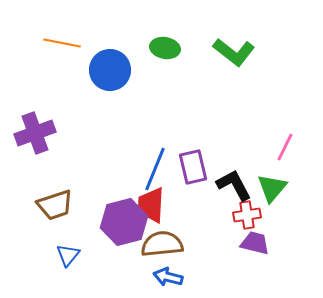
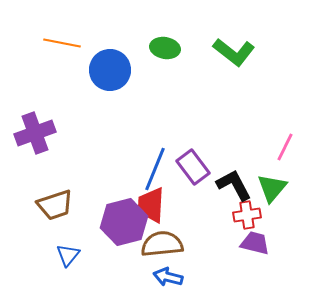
purple rectangle: rotated 24 degrees counterclockwise
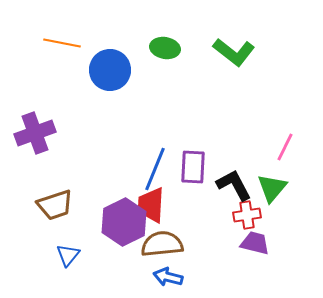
purple rectangle: rotated 40 degrees clockwise
purple hexagon: rotated 12 degrees counterclockwise
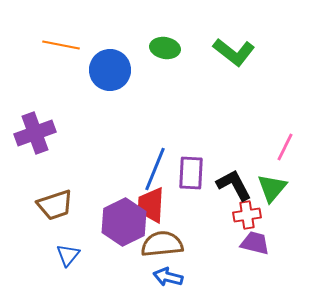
orange line: moved 1 px left, 2 px down
purple rectangle: moved 2 px left, 6 px down
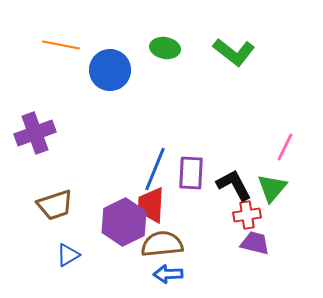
blue triangle: rotated 20 degrees clockwise
blue arrow: moved 3 px up; rotated 16 degrees counterclockwise
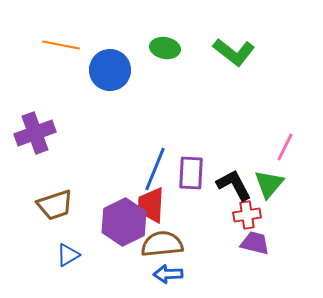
green triangle: moved 3 px left, 4 px up
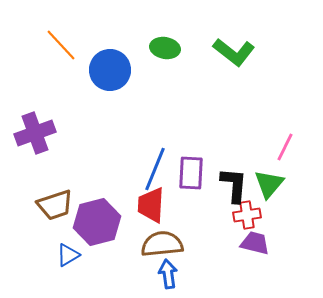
orange line: rotated 36 degrees clockwise
black L-shape: rotated 33 degrees clockwise
purple hexagon: moved 27 px left; rotated 12 degrees clockwise
blue arrow: rotated 84 degrees clockwise
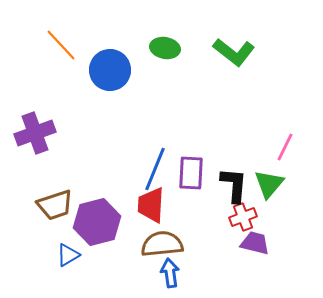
red cross: moved 4 px left, 2 px down; rotated 12 degrees counterclockwise
blue arrow: moved 2 px right, 1 px up
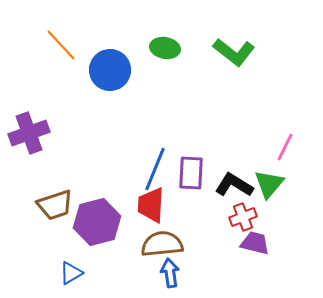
purple cross: moved 6 px left
black L-shape: rotated 63 degrees counterclockwise
blue triangle: moved 3 px right, 18 px down
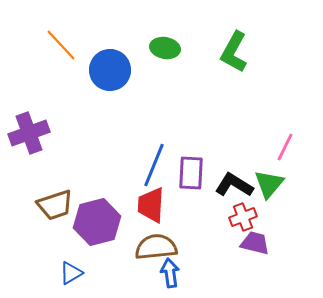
green L-shape: rotated 81 degrees clockwise
blue line: moved 1 px left, 4 px up
brown semicircle: moved 6 px left, 3 px down
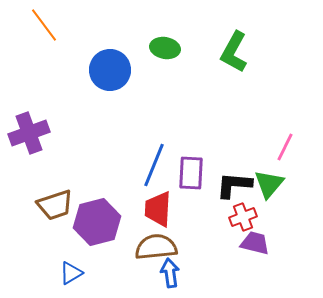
orange line: moved 17 px left, 20 px up; rotated 6 degrees clockwise
black L-shape: rotated 27 degrees counterclockwise
red trapezoid: moved 7 px right, 4 px down
